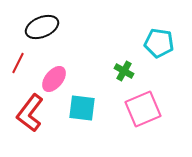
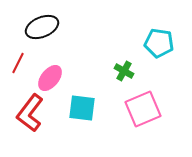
pink ellipse: moved 4 px left, 1 px up
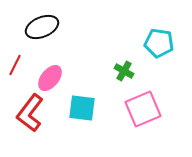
red line: moved 3 px left, 2 px down
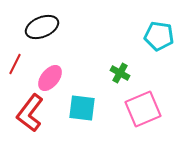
cyan pentagon: moved 7 px up
red line: moved 1 px up
green cross: moved 4 px left, 2 px down
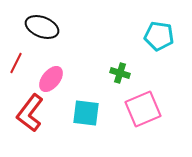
black ellipse: rotated 44 degrees clockwise
red line: moved 1 px right, 1 px up
green cross: rotated 12 degrees counterclockwise
pink ellipse: moved 1 px right, 1 px down
cyan square: moved 4 px right, 5 px down
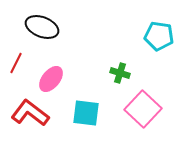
pink square: rotated 24 degrees counterclockwise
red L-shape: rotated 90 degrees clockwise
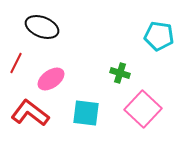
pink ellipse: rotated 16 degrees clockwise
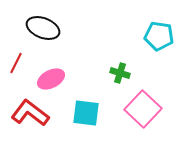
black ellipse: moved 1 px right, 1 px down
pink ellipse: rotated 8 degrees clockwise
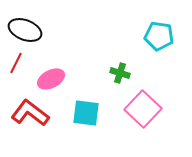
black ellipse: moved 18 px left, 2 px down
